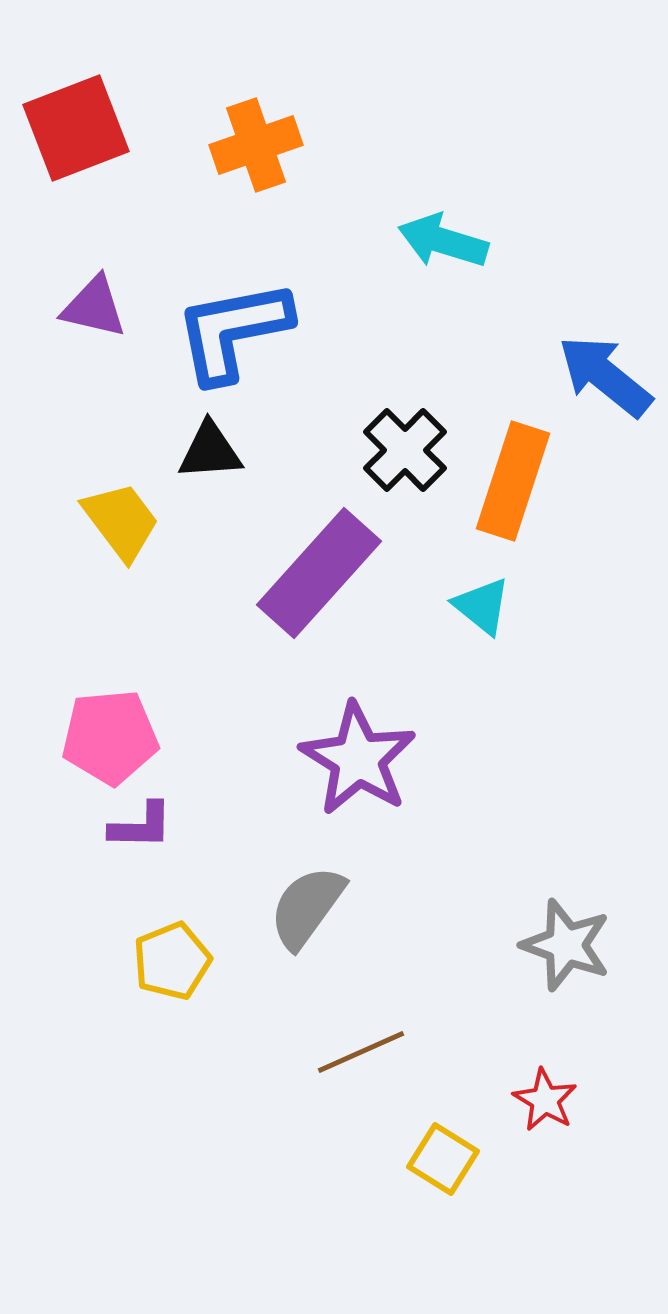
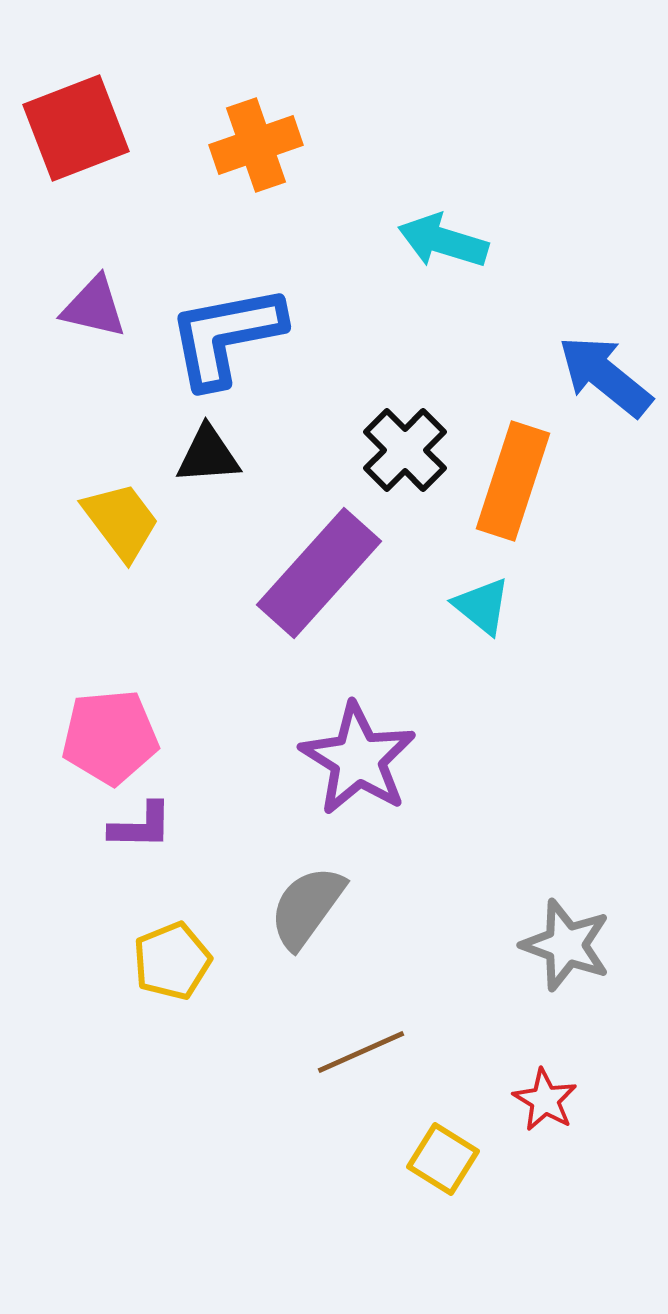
blue L-shape: moved 7 px left, 5 px down
black triangle: moved 2 px left, 4 px down
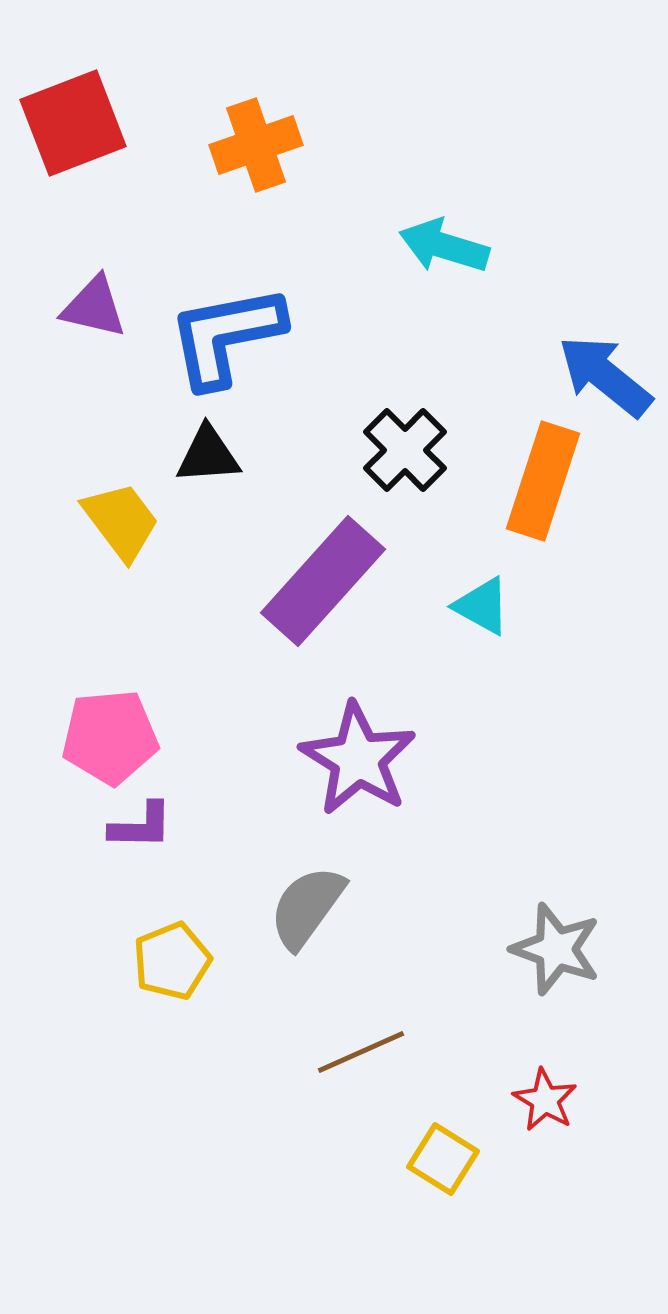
red square: moved 3 px left, 5 px up
cyan arrow: moved 1 px right, 5 px down
orange rectangle: moved 30 px right
purple rectangle: moved 4 px right, 8 px down
cyan triangle: rotated 10 degrees counterclockwise
gray star: moved 10 px left, 4 px down
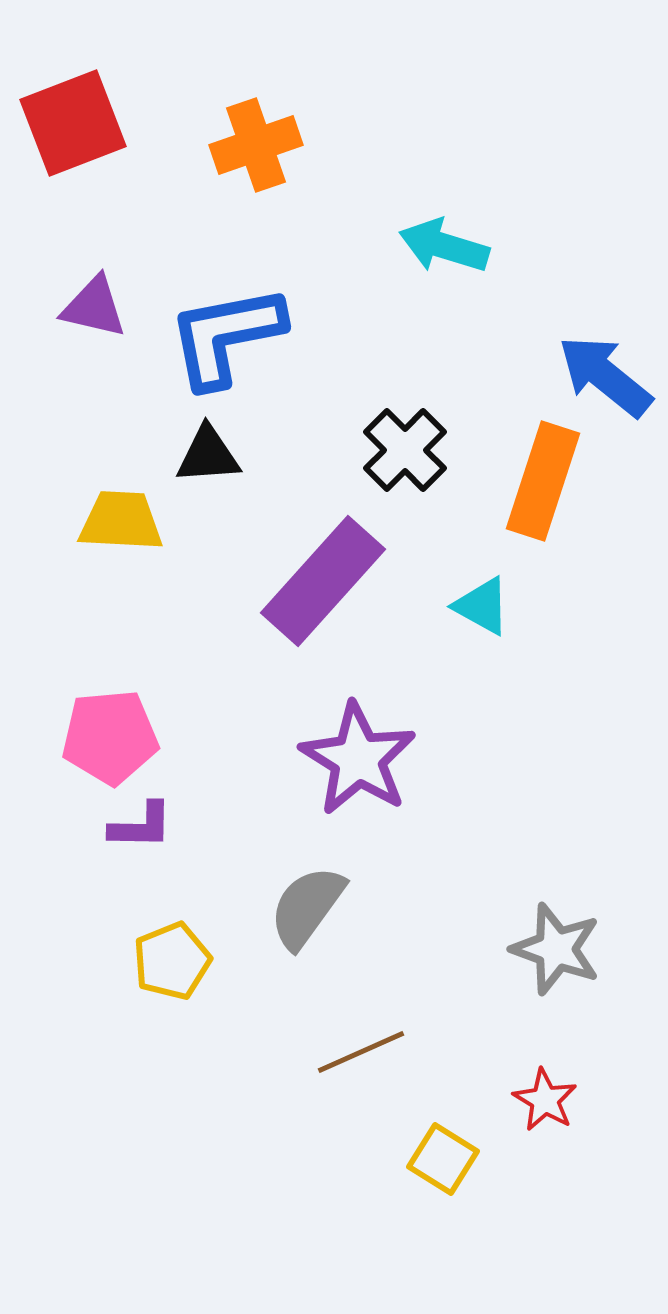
yellow trapezoid: rotated 50 degrees counterclockwise
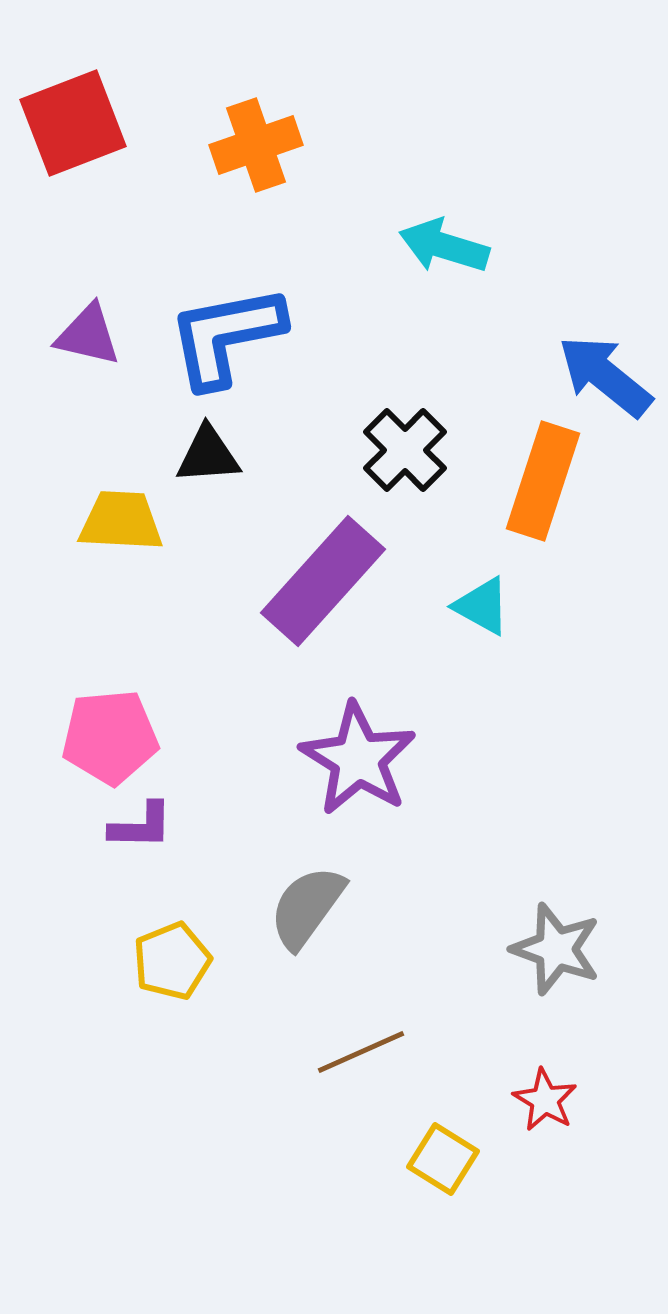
purple triangle: moved 6 px left, 28 px down
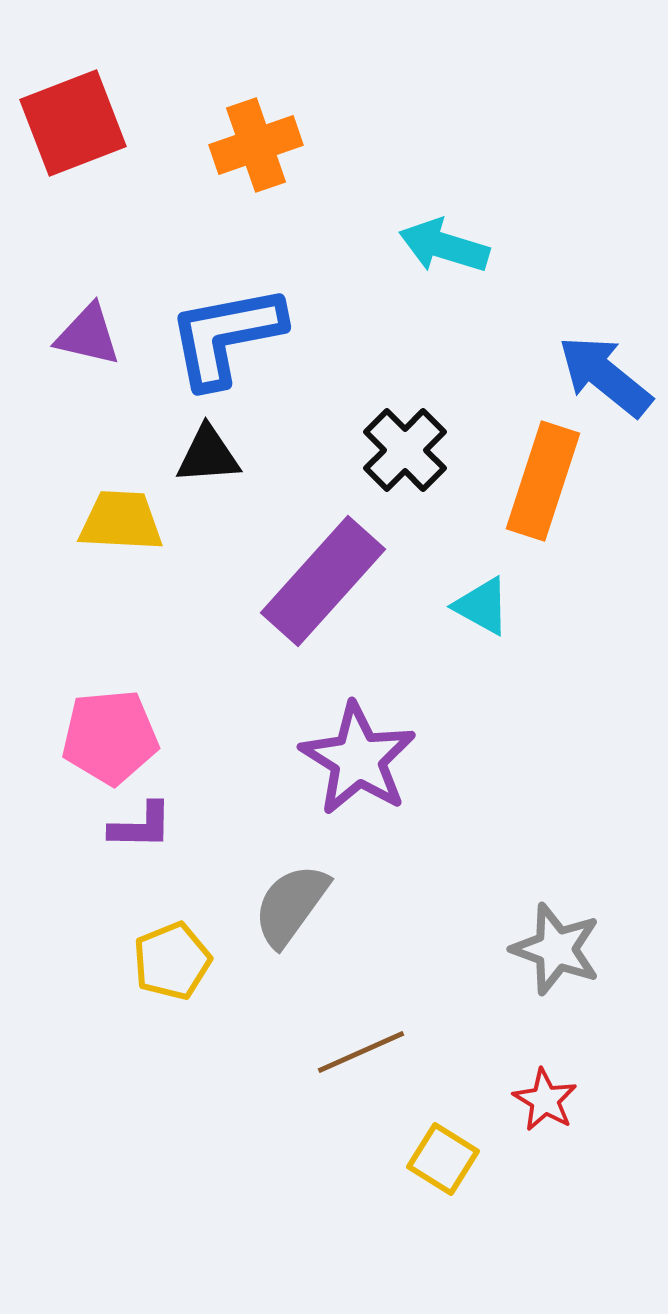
gray semicircle: moved 16 px left, 2 px up
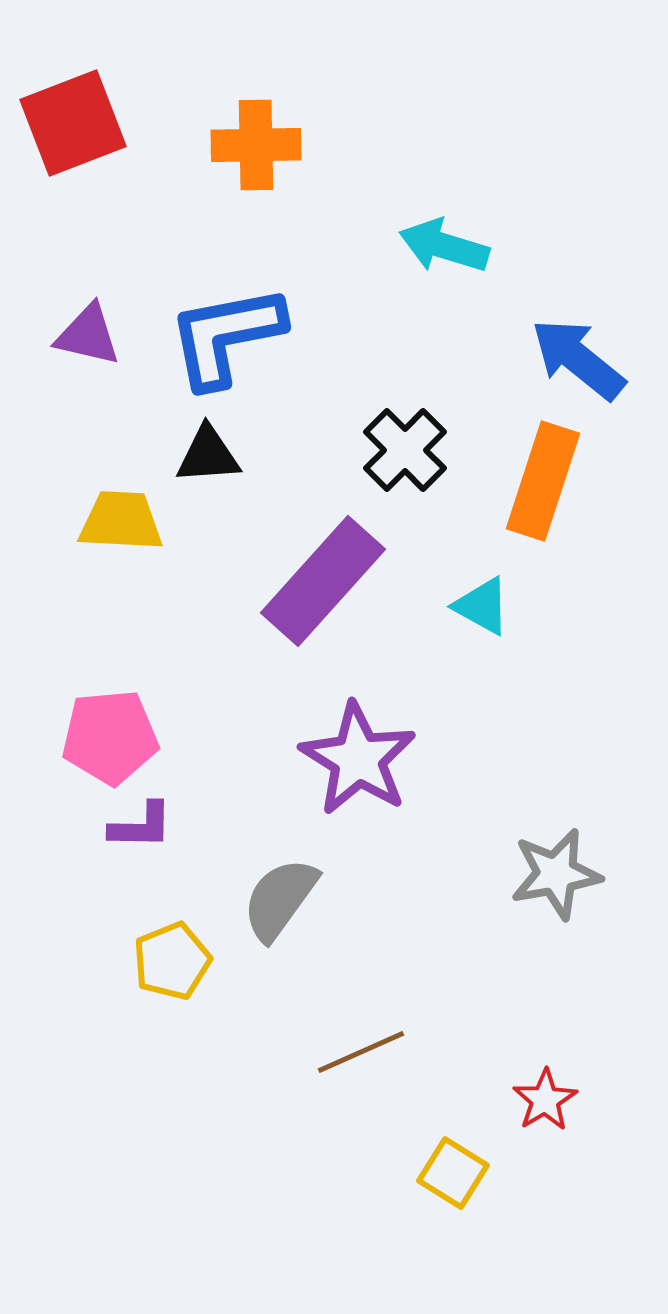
orange cross: rotated 18 degrees clockwise
blue arrow: moved 27 px left, 17 px up
gray semicircle: moved 11 px left, 6 px up
gray star: moved 75 px up; rotated 30 degrees counterclockwise
red star: rotated 10 degrees clockwise
yellow square: moved 10 px right, 14 px down
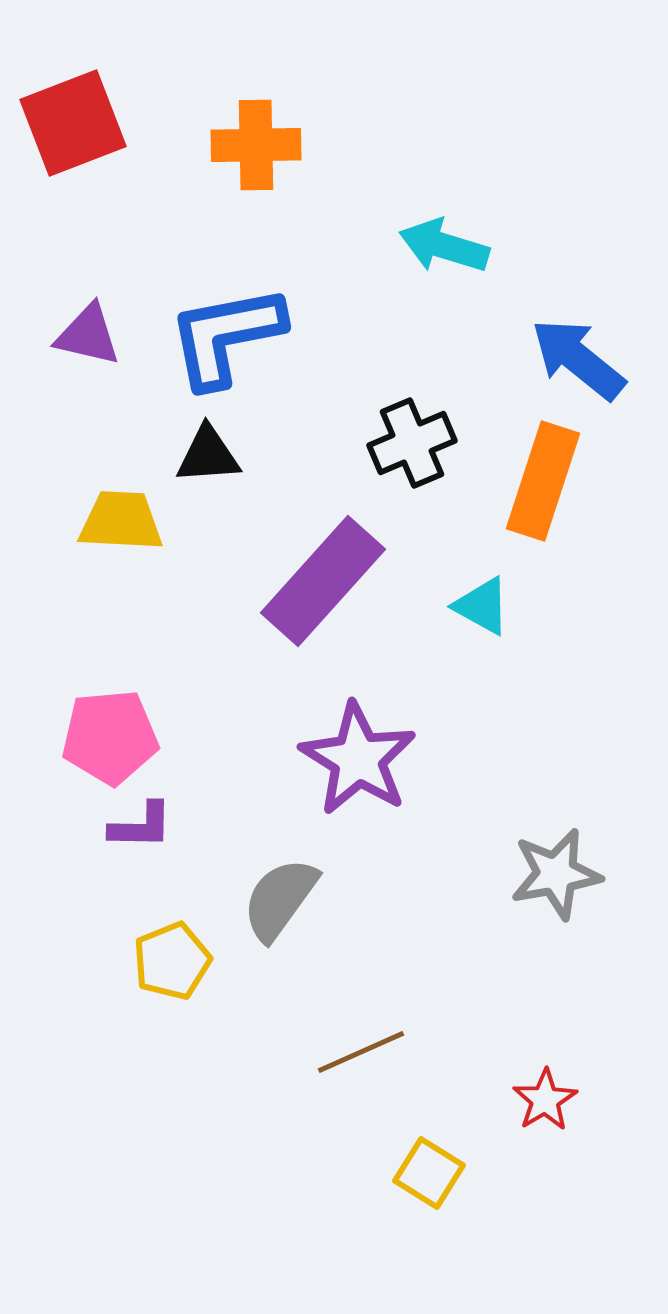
black cross: moved 7 px right, 7 px up; rotated 22 degrees clockwise
yellow square: moved 24 px left
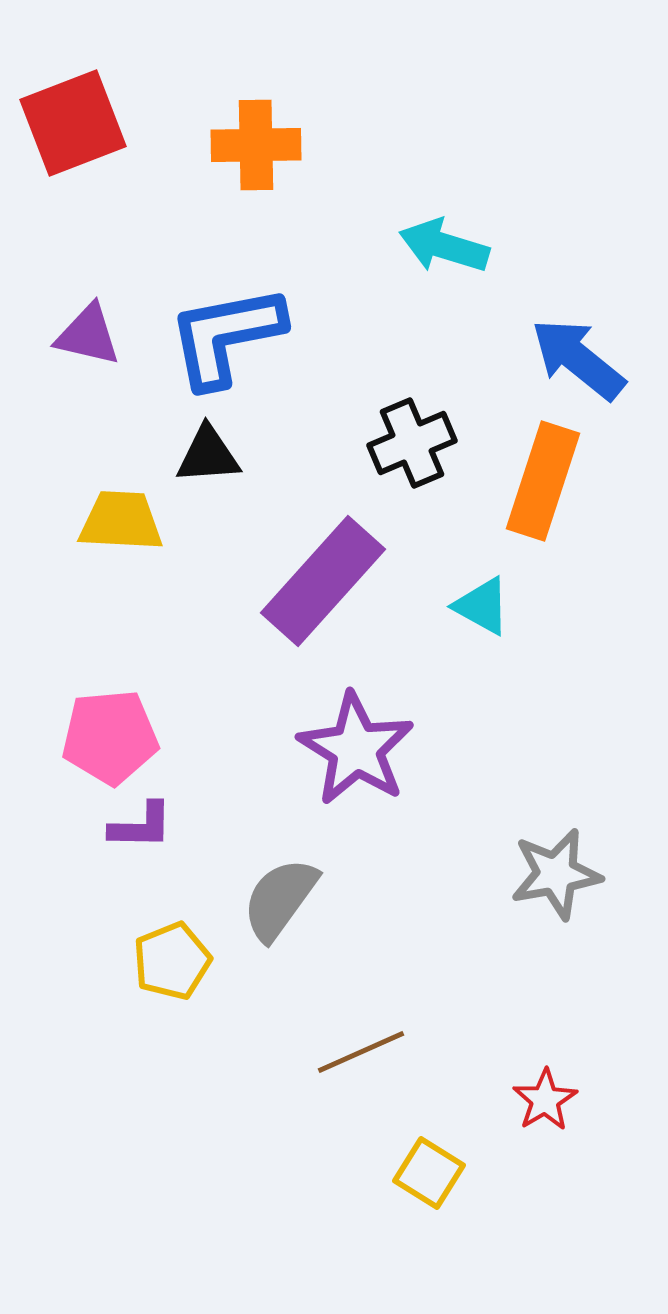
purple star: moved 2 px left, 10 px up
